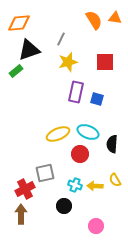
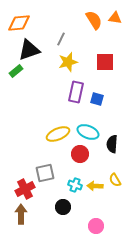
black circle: moved 1 px left, 1 px down
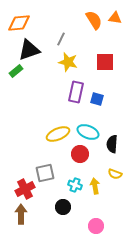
yellow star: rotated 30 degrees clockwise
yellow semicircle: moved 6 px up; rotated 40 degrees counterclockwise
yellow arrow: rotated 77 degrees clockwise
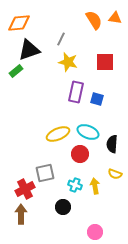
pink circle: moved 1 px left, 6 px down
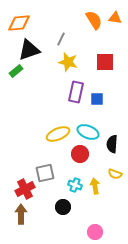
blue square: rotated 16 degrees counterclockwise
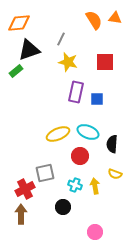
red circle: moved 2 px down
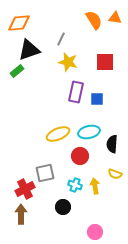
green rectangle: moved 1 px right
cyan ellipse: moved 1 px right; rotated 35 degrees counterclockwise
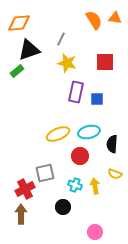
yellow star: moved 1 px left, 1 px down
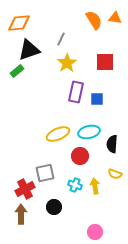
yellow star: rotated 24 degrees clockwise
black circle: moved 9 px left
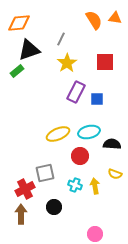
purple rectangle: rotated 15 degrees clockwise
black semicircle: rotated 90 degrees clockwise
pink circle: moved 2 px down
